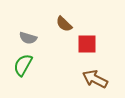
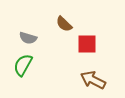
brown arrow: moved 2 px left, 1 px down
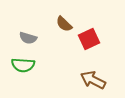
red square: moved 2 px right, 5 px up; rotated 25 degrees counterclockwise
green semicircle: rotated 115 degrees counterclockwise
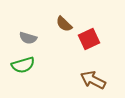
green semicircle: rotated 20 degrees counterclockwise
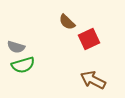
brown semicircle: moved 3 px right, 2 px up
gray semicircle: moved 12 px left, 9 px down
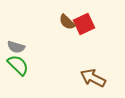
red square: moved 5 px left, 15 px up
green semicircle: moved 5 px left; rotated 120 degrees counterclockwise
brown arrow: moved 2 px up
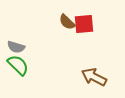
red square: rotated 20 degrees clockwise
brown arrow: moved 1 px right, 1 px up
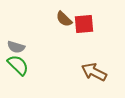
brown semicircle: moved 3 px left, 3 px up
brown arrow: moved 5 px up
